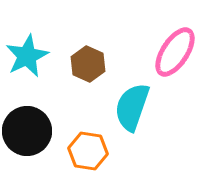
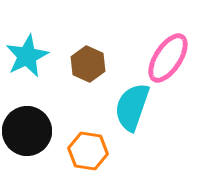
pink ellipse: moved 7 px left, 6 px down
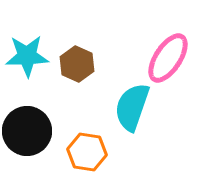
cyan star: rotated 24 degrees clockwise
brown hexagon: moved 11 px left
orange hexagon: moved 1 px left, 1 px down
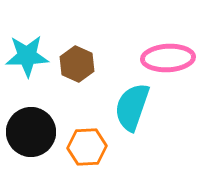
pink ellipse: rotated 54 degrees clockwise
black circle: moved 4 px right, 1 px down
orange hexagon: moved 5 px up; rotated 12 degrees counterclockwise
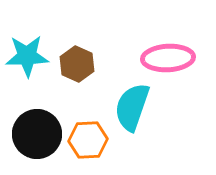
black circle: moved 6 px right, 2 px down
orange hexagon: moved 1 px right, 7 px up
